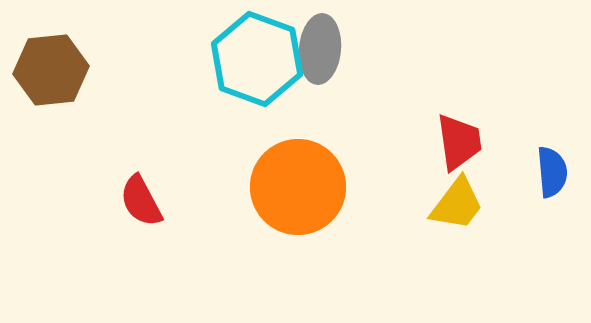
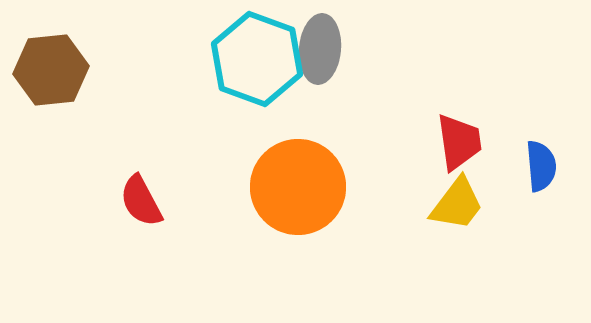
blue semicircle: moved 11 px left, 6 px up
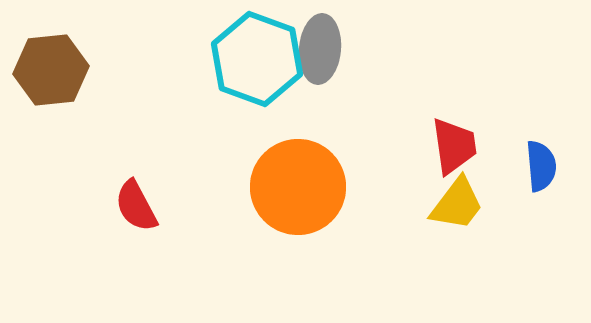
red trapezoid: moved 5 px left, 4 px down
red semicircle: moved 5 px left, 5 px down
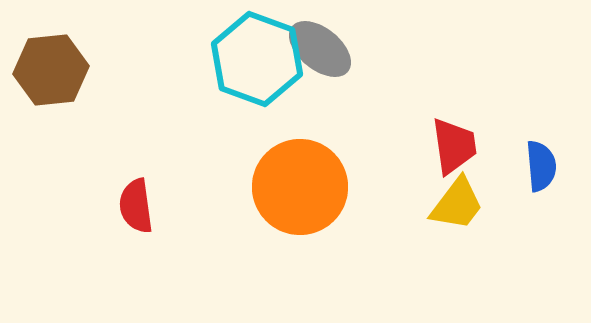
gray ellipse: rotated 56 degrees counterclockwise
orange circle: moved 2 px right
red semicircle: rotated 20 degrees clockwise
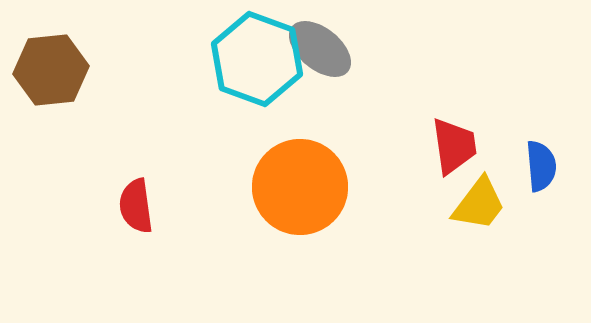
yellow trapezoid: moved 22 px right
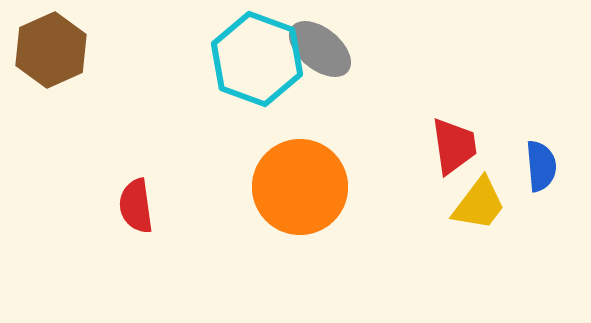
brown hexagon: moved 20 px up; rotated 18 degrees counterclockwise
